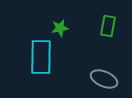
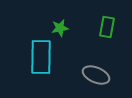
green rectangle: moved 1 px left, 1 px down
gray ellipse: moved 8 px left, 4 px up
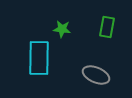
green star: moved 2 px right, 1 px down; rotated 18 degrees clockwise
cyan rectangle: moved 2 px left, 1 px down
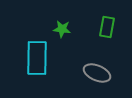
cyan rectangle: moved 2 px left
gray ellipse: moved 1 px right, 2 px up
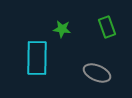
green rectangle: rotated 30 degrees counterclockwise
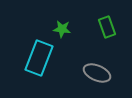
cyan rectangle: moved 2 px right; rotated 20 degrees clockwise
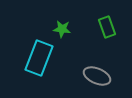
gray ellipse: moved 3 px down
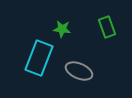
gray ellipse: moved 18 px left, 5 px up
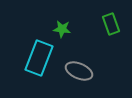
green rectangle: moved 4 px right, 3 px up
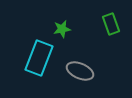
green star: rotated 18 degrees counterclockwise
gray ellipse: moved 1 px right
